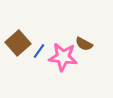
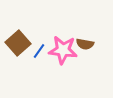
brown semicircle: moved 1 px right; rotated 18 degrees counterclockwise
pink star: moved 7 px up
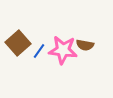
brown semicircle: moved 1 px down
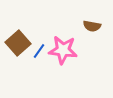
brown semicircle: moved 7 px right, 19 px up
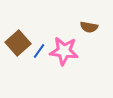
brown semicircle: moved 3 px left, 1 px down
pink star: moved 1 px right, 1 px down
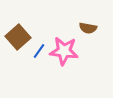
brown semicircle: moved 1 px left, 1 px down
brown square: moved 6 px up
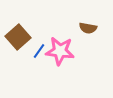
pink star: moved 4 px left
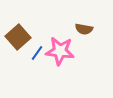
brown semicircle: moved 4 px left, 1 px down
blue line: moved 2 px left, 2 px down
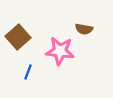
blue line: moved 9 px left, 19 px down; rotated 14 degrees counterclockwise
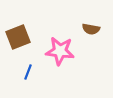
brown semicircle: moved 7 px right
brown square: rotated 20 degrees clockwise
